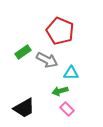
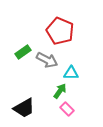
green arrow: rotated 140 degrees clockwise
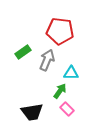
red pentagon: rotated 16 degrees counterclockwise
gray arrow: rotated 95 degrees counterclockwise
black trapezoid: moved 8 px right, 4 px down; rotated 20 degrees clockwise
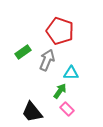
red pentagon: rotated 12 degrees clockwise
black trapezoid: rotated 60 degrees clockwise
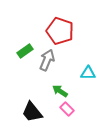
green rectangle: moved 2 px right, 1 px up
cyan triangle: moved 17 px right
green arrow: rotated 91 degrees counterclockwise
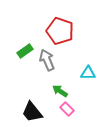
gray arrow: rotated 45 degrees counterclockwise
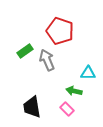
green arrow: moved 14 px right; rotated 21 degrees counterclockwise
black trapezoid: moved 5 px up; rotated 30 degrees clockwise
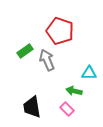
cyan triangle: moved 1 px right
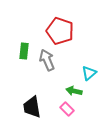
green rectangle: moved 1 px left; rotated 49 degrees counterclockwise
cyan triangle: rotated 42 degrees counterclockwise
